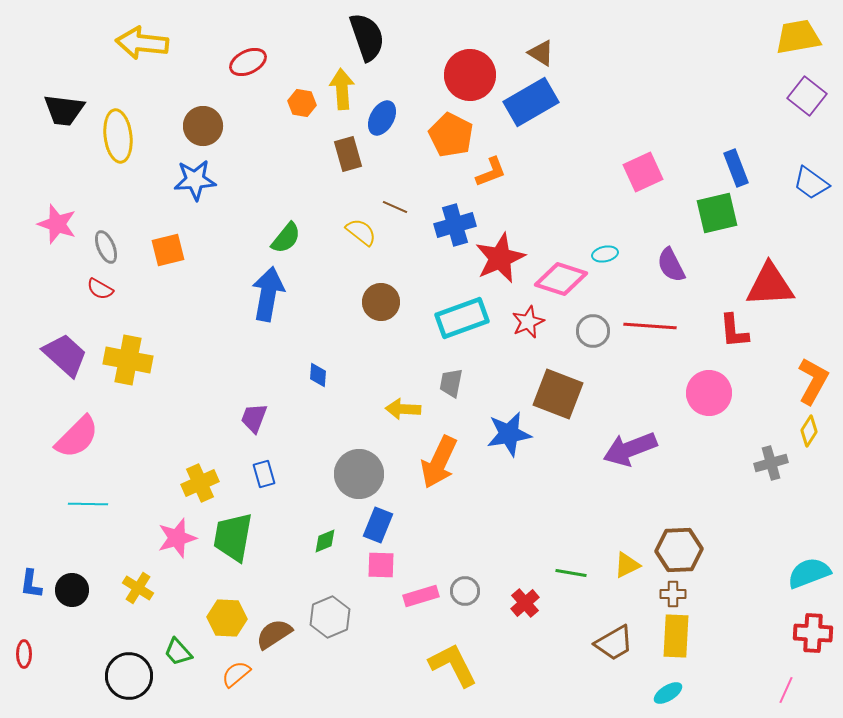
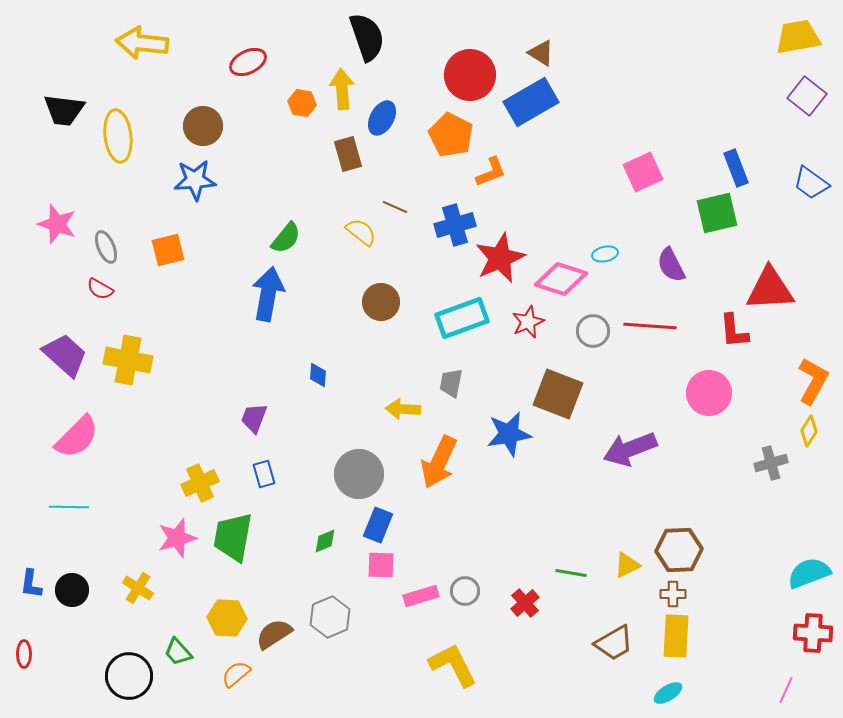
red triangle at (770, 285): moved 4 px down
cyan line at (88, 504): moved 19 px left, 3 px down
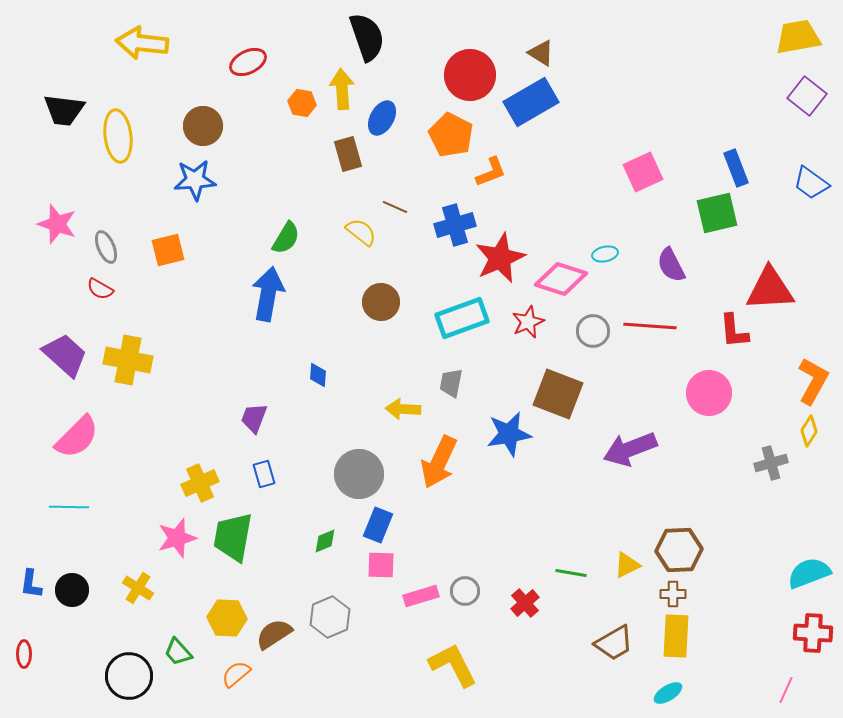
green semicircle at (286, 238): rotated 8 degrees counterclockwise
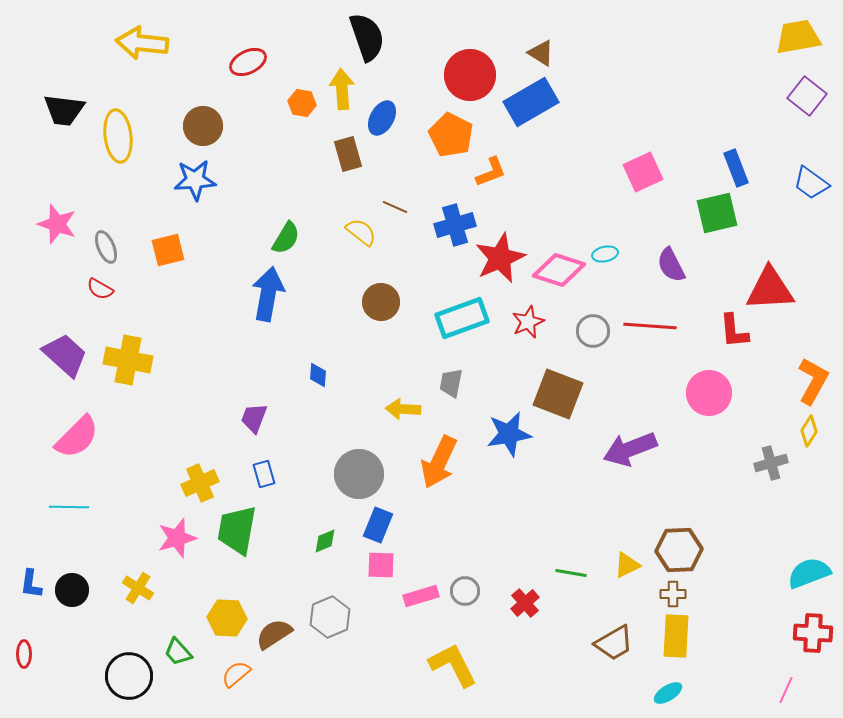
pink diamond at (561, 279): moved 2 px left, 9 px up
green trapezoid at (233, 537): moved 4 px right, 7 px up
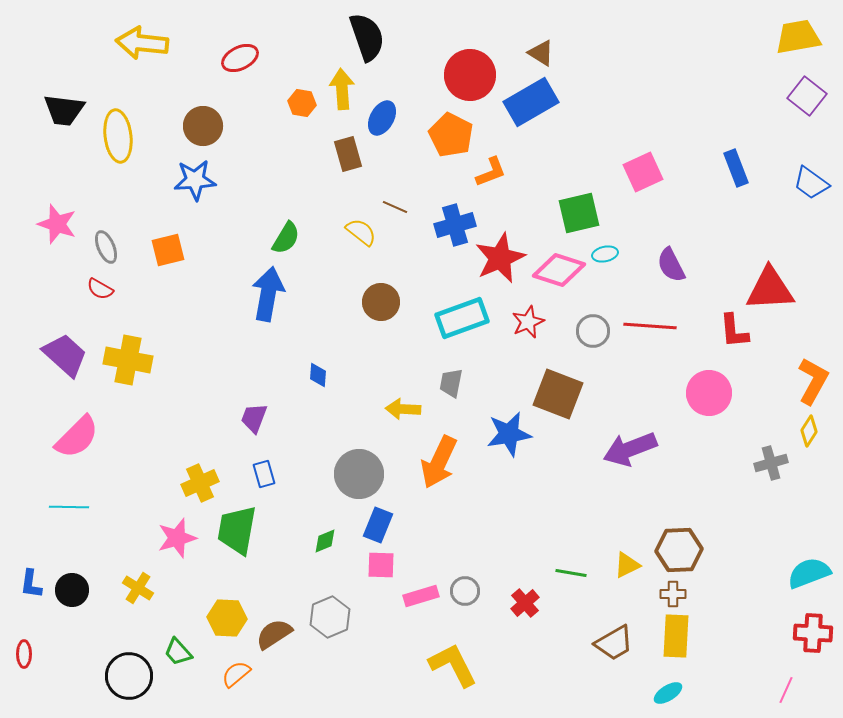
red ellipse at (248, 62): moved 8 px left, 4 px up
green square at (717, 213): moved 138 px left
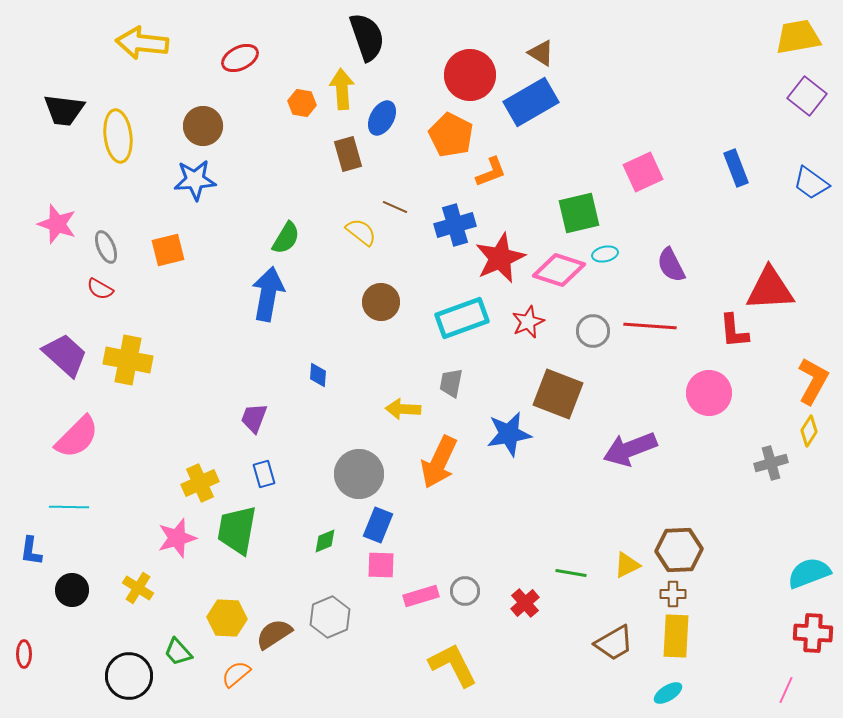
blue L-shape at (31, 584): moved 33 px up
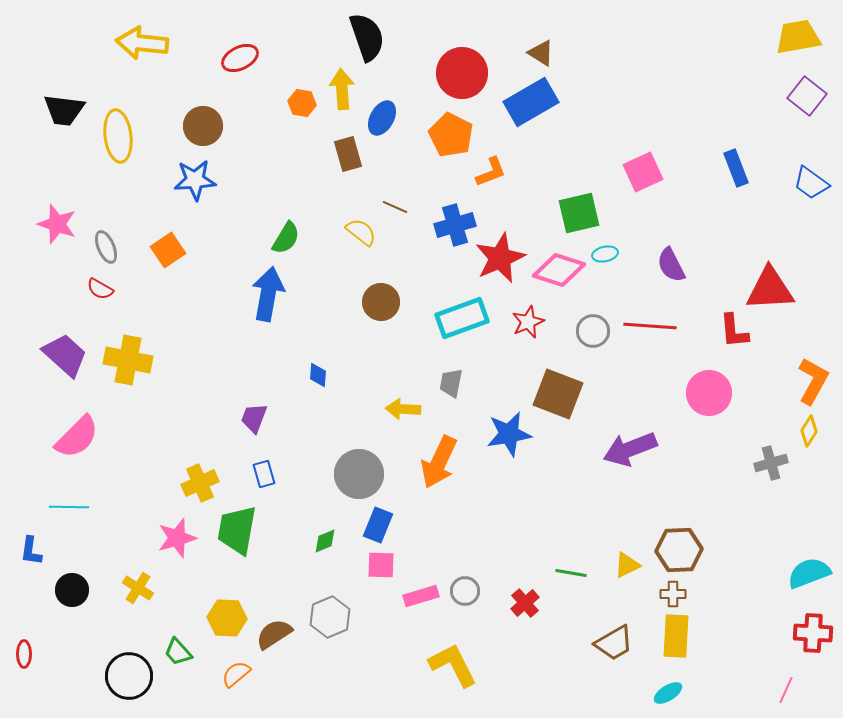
red circle at (470, 75): moved 8 px left, 2 px up
orange square at (168, 250): rotated 20 degrees counterclockwise
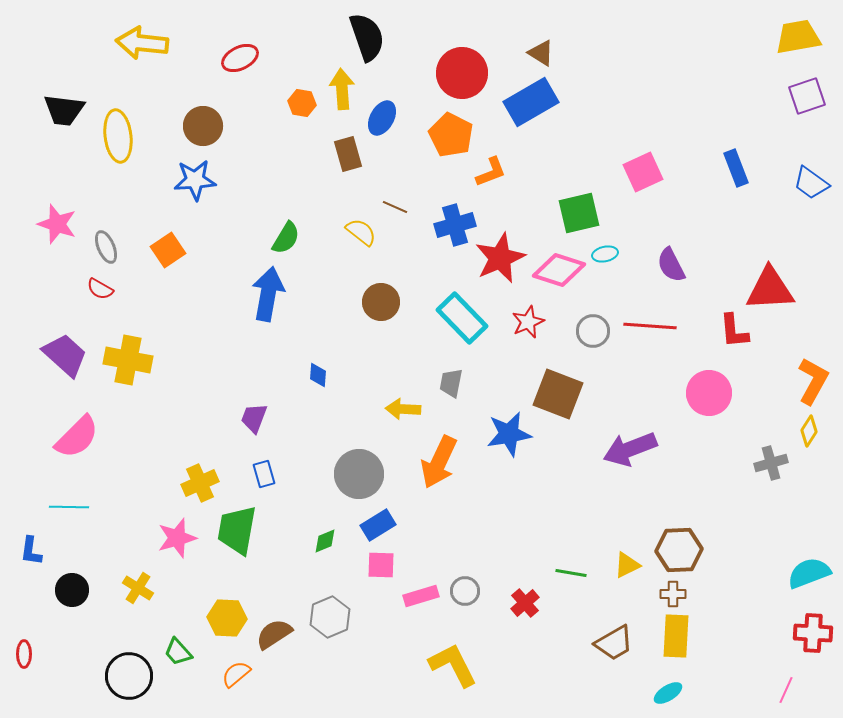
purple square at (807, 96): rotated 33 degrees clockwise
cyan rectangle at (462, 318): rotated 66 degrees clockwise
blue rectangle at (378, 525): rotated 36 degrees clockwise
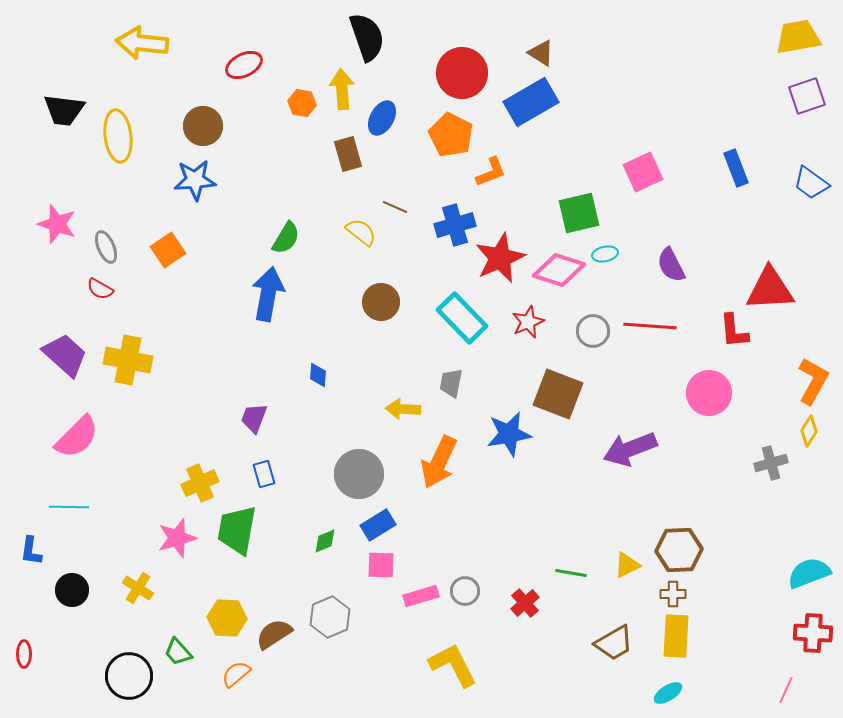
red ellipse at (240, 58): moved 4 px right, 7 px down
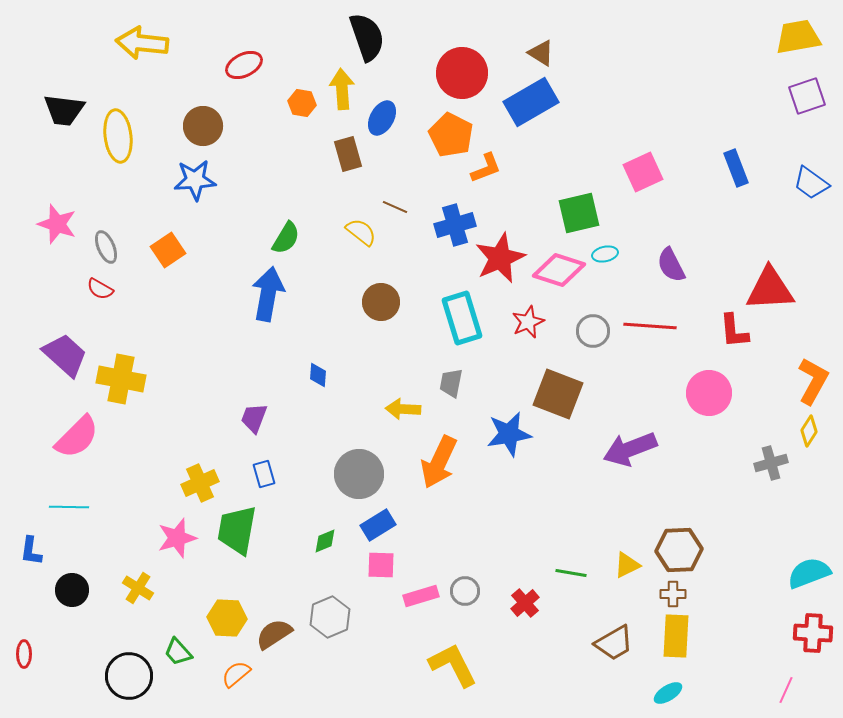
orange L-shape at (491, 172): moved 5 px left, 4 px up
cyan rectangle at (462, 318): rotated 27 degrees clockwise
yellow cross at (128, 360): moved 7 px left, 19 px down
